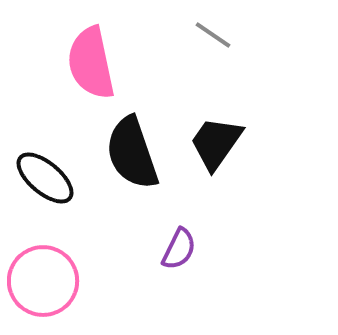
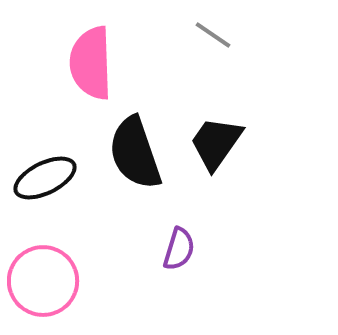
pink semicircle: rotated 10 degrees clockwise
black semicircle: moved 3 px right
black ellipse: rotated 66 degrees counterclockwise
purple semicircle: rotated 9 degrees counterclockwise
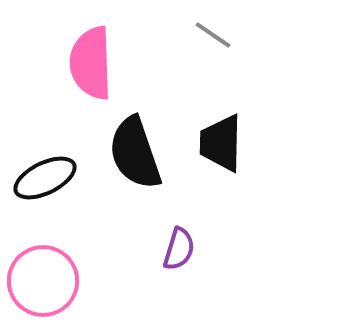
black trapezoid: moved 5 px right; rotated 34 degrees counterclockwise
